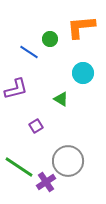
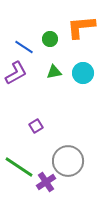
blue line: moved 5 px left, 5 px up
purple L-shape: moved 16 px up; rotated 15 degrees counterclockwise
green triangle: moved 7 px left, 27 px up; rotated 42 degrees counterclockwise
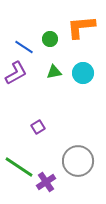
purple square: moved 2 px right, 1 px down
gray circle: moved 10 px right
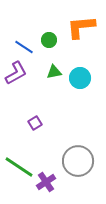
green circle: moved 1 px left, 1 px down
cyan circle: moved 3 px left, 5 px down
purple square: moved 3 px left, 4 px up
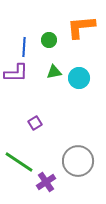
blue line: rotated 60 degrees clockwise
purple L-shape: rotated 30 degrees clockwise
cyan circle: moved 1 px left
green line: moved 5 px up
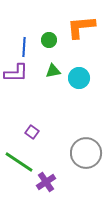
green triangle: moved 1 px left, 1 px up
purple square: moved 3 px left, 9 px down; rotated 24 degrees counterclockwise
gray circle: moved 8 px right, 8 px up
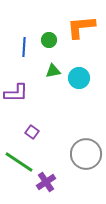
purple L-shape: moved 20 px down
gray circle: moved 1 px down
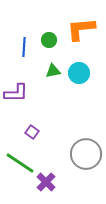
orange L-shape: moved 2 px down
cyan circle: moved 5 px up
green line: moved 1 px right, 1 px down
purple cross: rotated 12 degrees counterclockwise
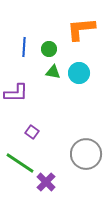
green circle: moved 9 px down
green triangle: moved 1 px down; rotated 21 degrees clockwise
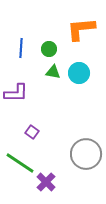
blue line: moved 3 px left, 1 px down
